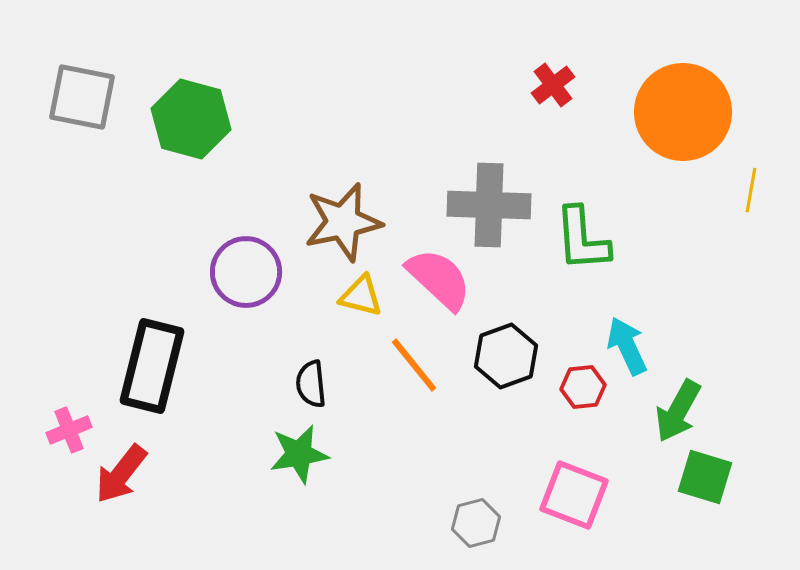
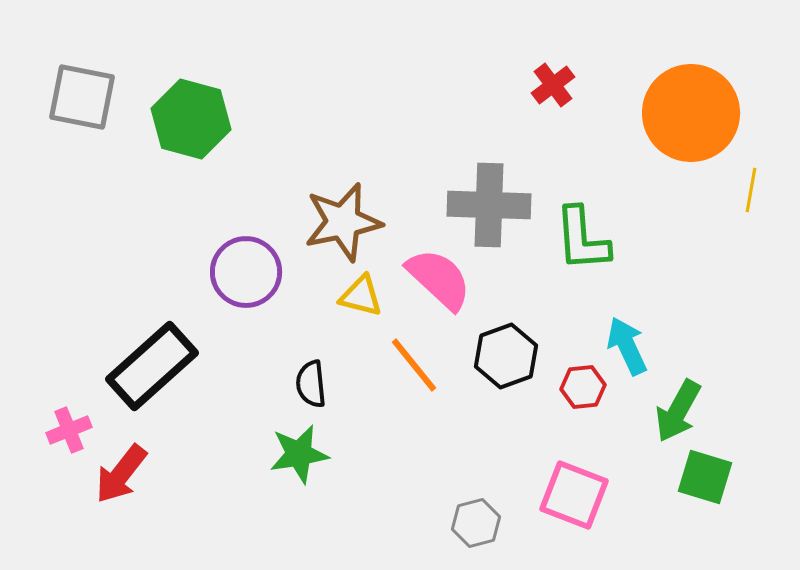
orange circle: moved 8 px right, 1 px down
black rectangle: rotated 34 degrees clockwise
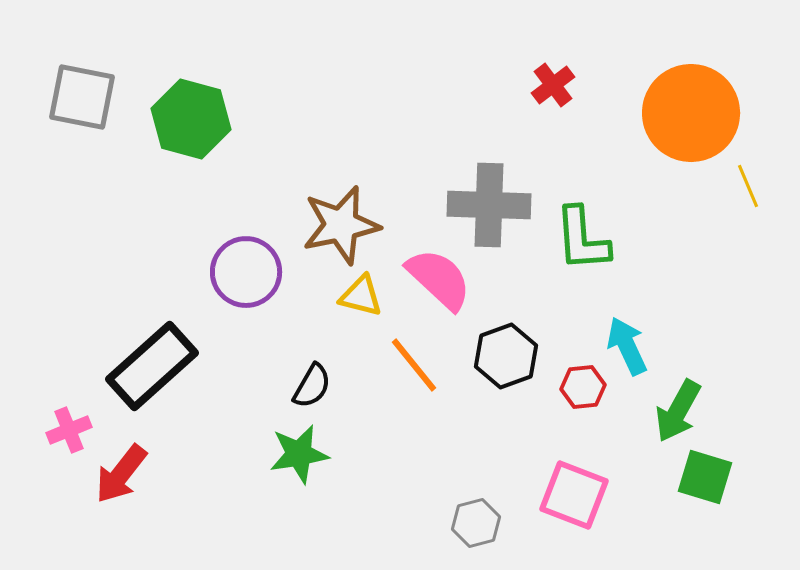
yellow line: moved 3 px left, 4 px up; rotated 33 degrees counterclockwise
brown star: moved 2 px left, 3 px down
black semicircle: moved 1 px right, 2 px down; rotated 144 degrees counterclockwise
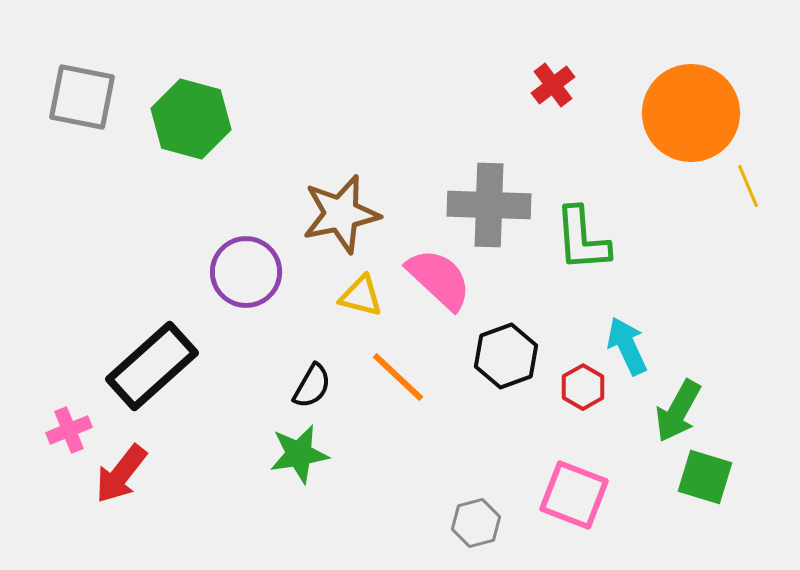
brown star: moved 11 px up
orange line: moved 16 px left, 12 px down; rotated 8 degrees counterclockwise
red hexagon: rotated 24 degrees counterclockwise
